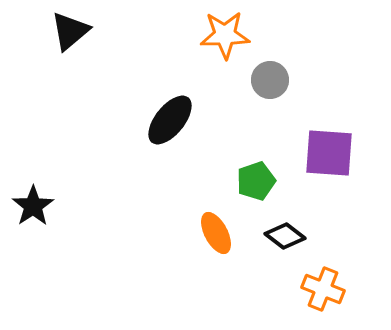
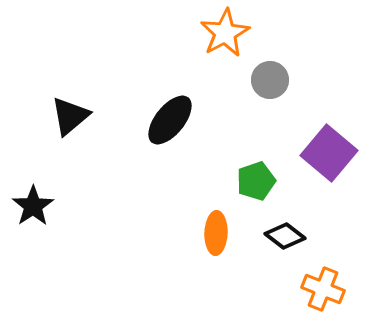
black triangle: moved 85 px down
orange star: moved 2 px up; rotated 27 degrees counterclockwise
purple square: rotated 36 degrees clockwise
orange ellipse: rotated 30 degrees clockwise
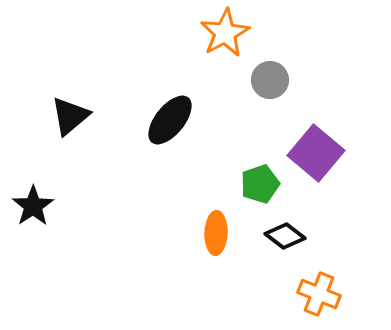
purple square: moved 13 px left
green pentagon: moved 4 px right, 3 px down
orange cross: moved 4 px left, 5 px down
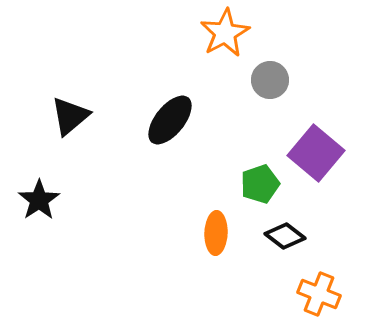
black star: moved 6 px right, 6 px up
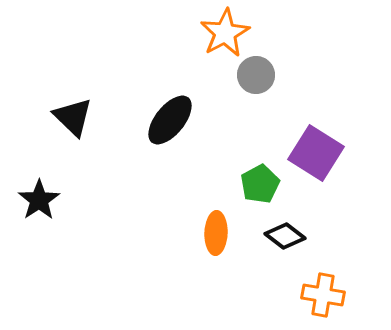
gray circle: moved 14 px left, 5 px up
black triangle: moved 3 px right, 1 px down; rotated 36 degrees counterclockwise
purple square: rotated 8 degrees counterclockwise
green pentagon: rotated 9 degrees counterclockwise
orange cross: moved 4 px right, 1 px down; rotated 12 degrees counterclockwise
